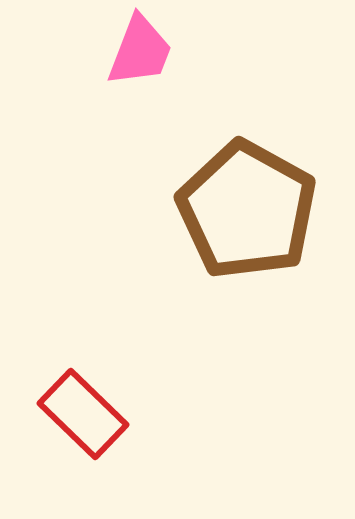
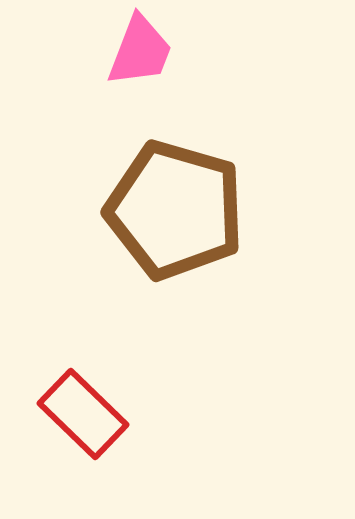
brown pentagon: moved 72 px left; rotated 13 degrees counterclockwise
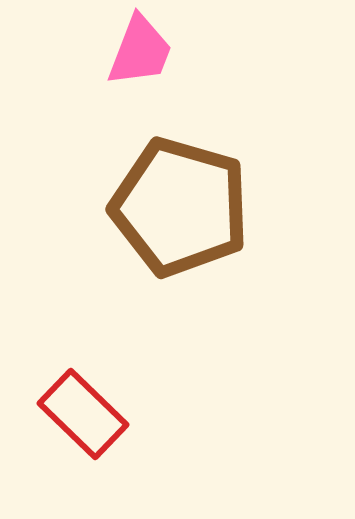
brown pentagon: moved 5 px right, 3 px up
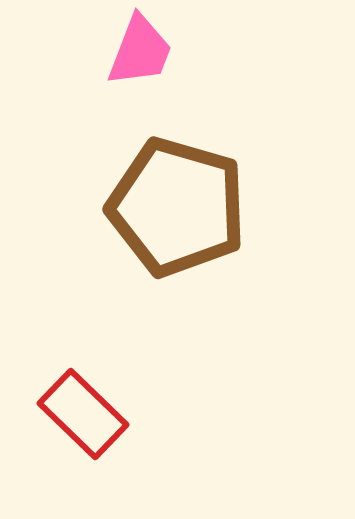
brown pentagon: moved 3 px left
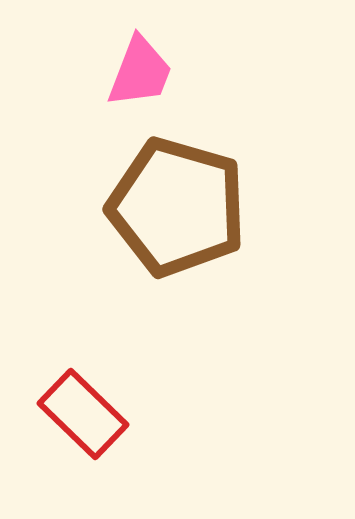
pink trapezoid: moved 21 px down
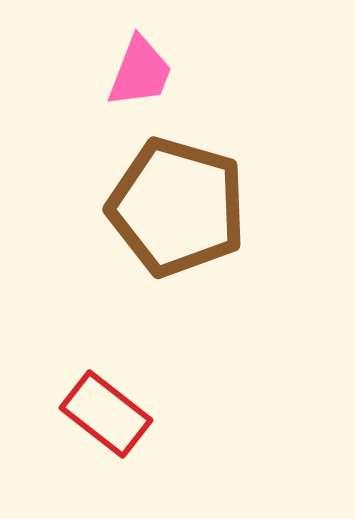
red rectangle: moved 23 px right; rotated 6 degrees counterclockwise
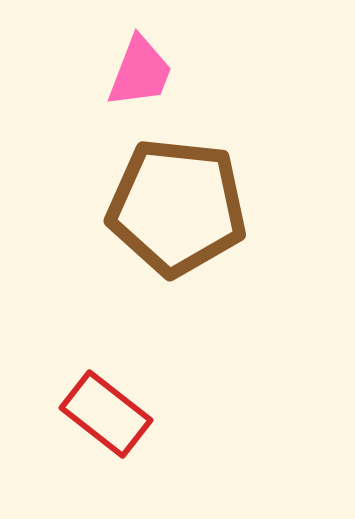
brown pentagon: rotated 10 degrees counterclockwise
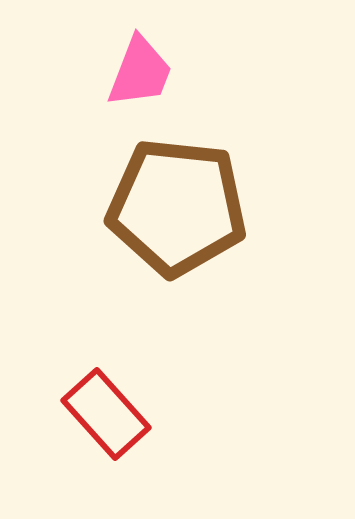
red rectangle: rotated 10 degrees clockwise
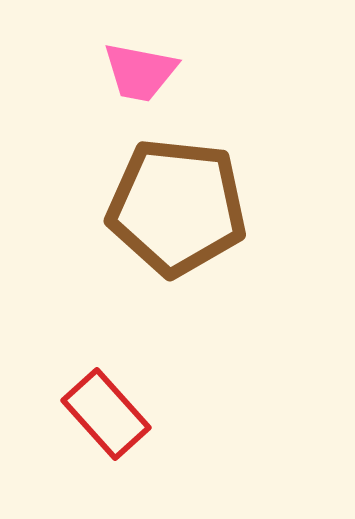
pink trapezoid: rotated 80 degrees clockwise
